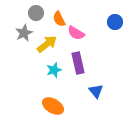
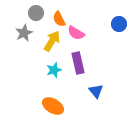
blue circle: moved 4 px right, 2 px down
yellow arrow: moved 5 px right, 3 px up; rotated 20 degrees counterclockwise
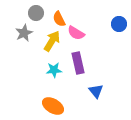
cyan star: rotated 14 degrees clockwise
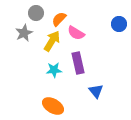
orange semicircle: rotated 70 degrees clockwise
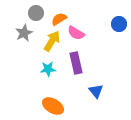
orange semicircle: rotated 14 degrees clockwise
purple rectangle: moved 2 px left
cyan star: moved 6 px left, 1 px up
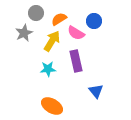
blue circle: moved 25 px left, 3 px up
purple rectangle: moved 2 px up
orange ellipse: moved 1 px left
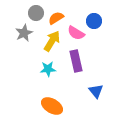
orange semicircle: moved 3 px left, 1 px up
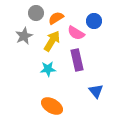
gray star: moved 3 px down
purple rectangle: moved 1 px right, 1 px up
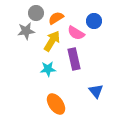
gray star: moved 2 px right, 5 px up; rotated 18 degrees clockwise
purple rectangle: moved 3 px left, 1 px up
orange ellipse: moved 4 px right, 2 px up; rotated 25 degrees clockwise
